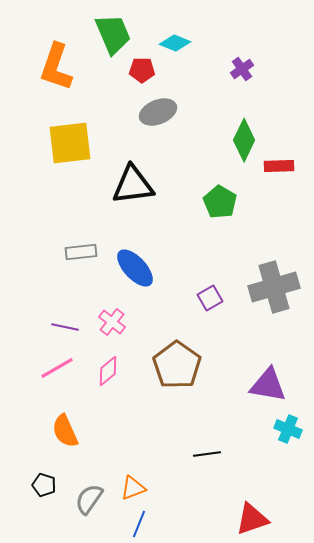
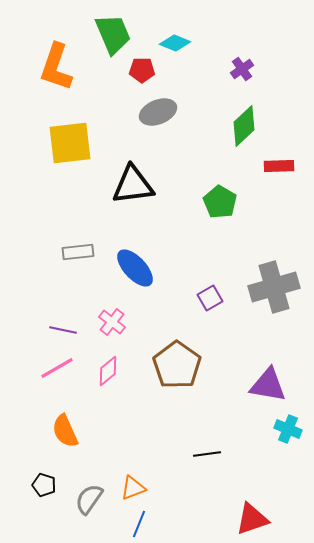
green diamond: moved 14 px up; rotated 21 degrees clockwise
gray rectangle: moved 3 px left
purple line: moved 2 px left, 3 px down
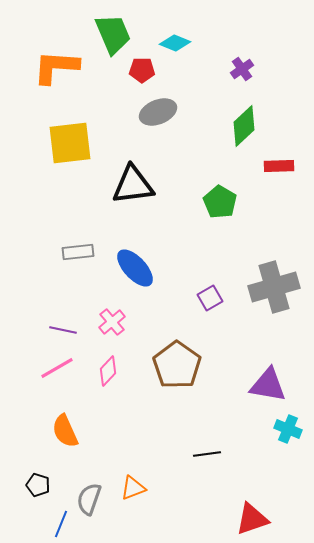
orange L-shape: rotated 75 degrees clockwise
pink cross: rotated 12 degrees clockwise
pink diamond: rotated 8 degrees counterclockwise
black pentagon: moved 6 px left
gray semicircle: rotated 16 degrees counterclockwise
blue line: moved 78 px left
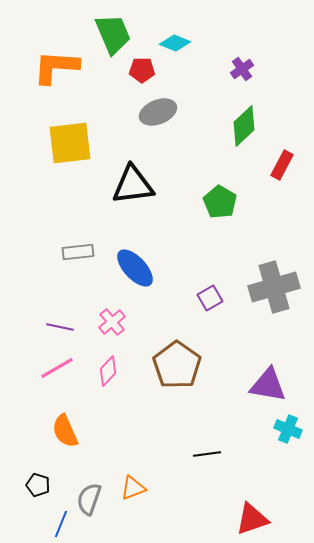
red rectangle: moved 3 px right, 1 px up; rotated 60 degrees counterclockwise
purple line: moved 3 px left, 3 px up
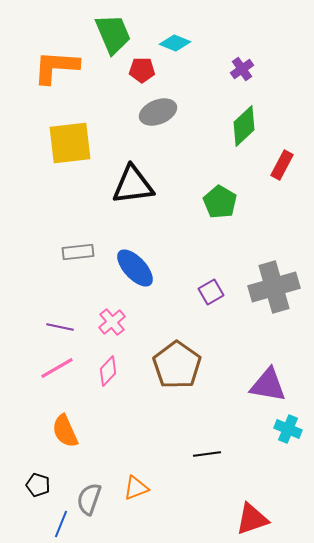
purple square: moved 1 px right, 6 px up
orange triangle: moved 3 px right
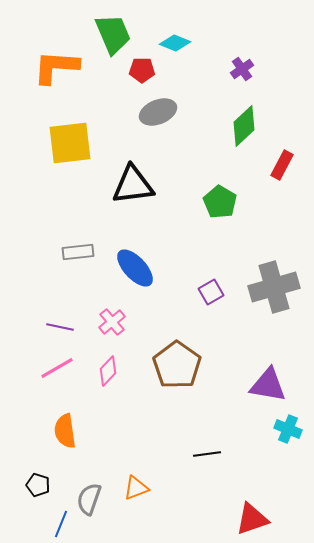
orange semicircle: rotated 16 degrees clockwise
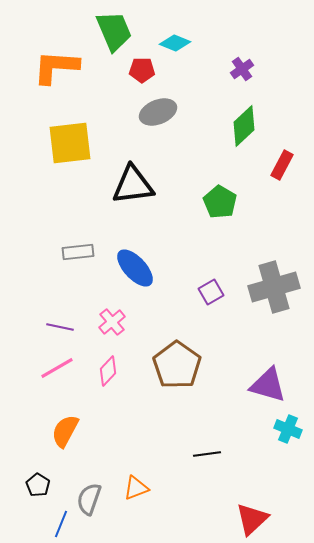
green trapezoid: moved 1 px right, 3 px up
purple triangle: rotated 6 degrees clockwise
orange semicircle: rotated 36 degrees clockwise
black pentagon: rotated 15 degrees clockwise
red triangle: rotated 24 degrees counterclockwise
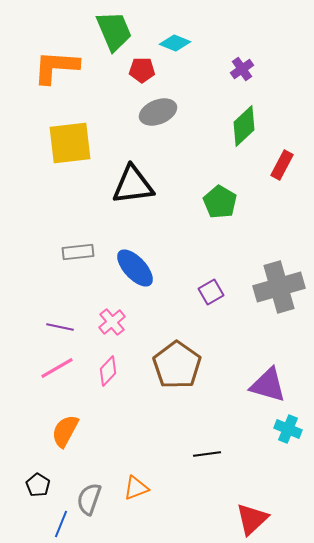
gray cross: moved 5 px right
